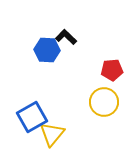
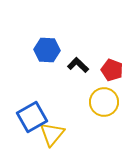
black L-shape: moved 12 px right, 28 px down
red pentagon: rotated 25 degrees clockwise
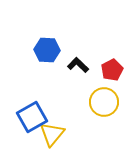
red pentagon: rotated 25 degrees clockwise
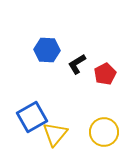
black L-shape: moved 1 px left, 1 px up; rotated 75 degrees counterclockwise
red pentagon: moved 7 px left, 4 px down
yellow circle: moved 30 px down
yellow triangle: moved 3 px right
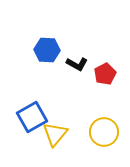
black L-shape: rotated 120 degrees counterclockwise
